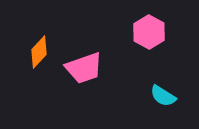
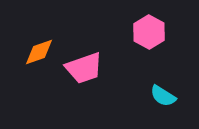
orange diamond: rotated 28 degrees clockwise
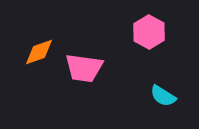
pink trapezoid: rotated 27 degrees clockwise
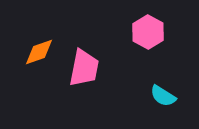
pink hexagon: moved 1 px left
pink trapezoid: rotated 87 degrees counterclockwise
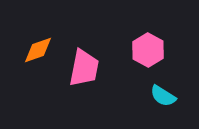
pink hexagon: moved 18 px down
orange diamond: moved 1 px left, 2 px up
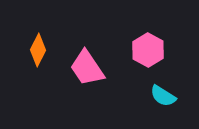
orange diamond: rotated 44 degrees counterclockwise
pink trapezoid: moved 3 px right; rotated 135 degrees clockwise
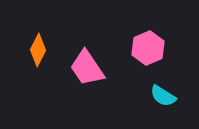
pink hexagon: moved 2 px up; rotated 8 degrees clockwise
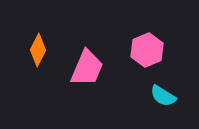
pink hexagon: moved 1 px left, 2 px down
pink trapezoid: rotated 123 degrees counterclockwise
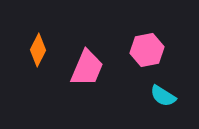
pink hexagon: rotated 12 degrees clockwise
